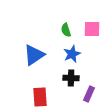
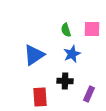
black cross: moved 6 px left, 3 px down
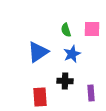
blue triangle: moved 4 px right, 3 px up
purple rectangle: moved 2 px right, 1 px up; rotated 28 degrees counterclockwise
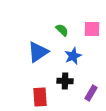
green semicircle: moved 4 px left; rotated 152 degrees clockwise
blue star: moved 1 px right, 2 px down
purple rectangle: rotated 35 degrees clockwise
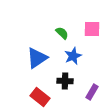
green semicircle: moved 3 px down
blue triangle: moved 1 px left, 6 px down
purple rectangle: moved 1 px right, 1 px up
red rectangle: rotated 48 degrees counterclockwise
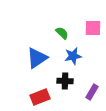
pink square: moved 1 px right, 1 px up
blue star: rotated 12 degrees clockwise
red rectangle: rotated 60 degrees counterclockwise
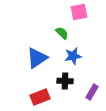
pink square: moved 14 px left, 16 px up; rotated 12 degrees counterclockwise
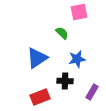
blue star: moved 4 px right, 3 px down
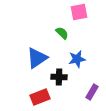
black cross: moved 6 px left, 4 px up
